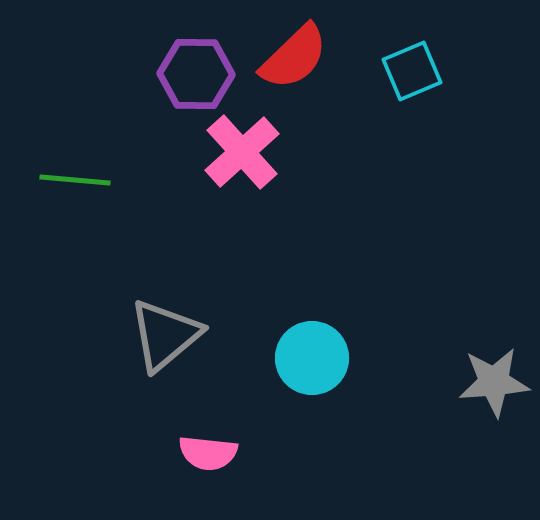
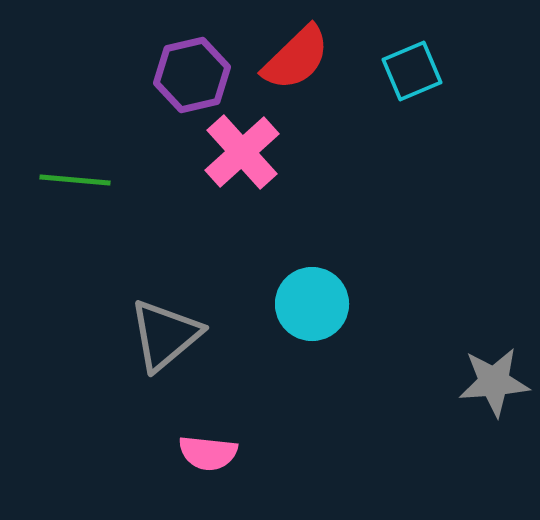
red semicircle: moved 2 px right, 1 px down
purple hexagon: moved 4 px left, 1 px down; rotated 14 degrees counterclockwise
cyan circle: moved 54 px up
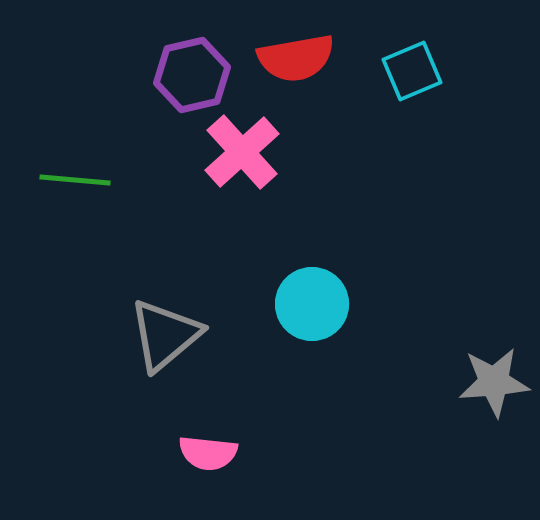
red semicircle: rotated 34 degrees clockwise
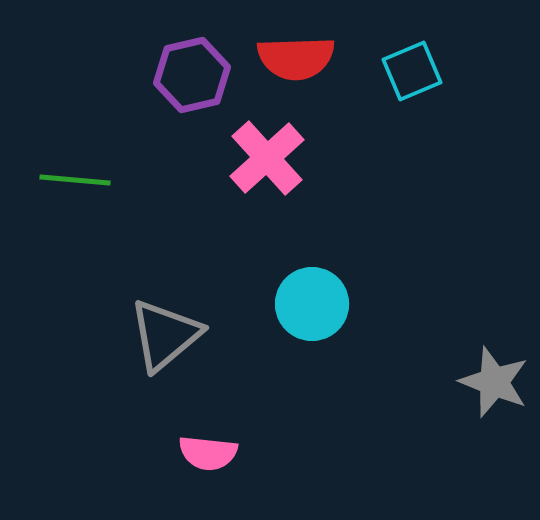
red semicircle: rotated 8 degrees clockwise
pink cross: moved 25 px right, 6 px down
gray star: rotated 26 degrees clockwise
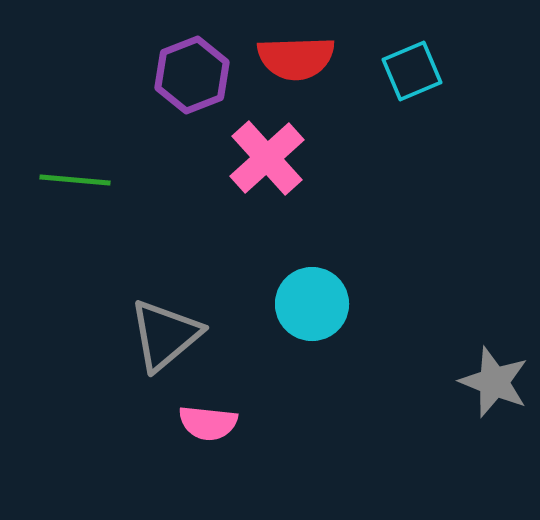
purple hexagon: rotated 8 degrees counterclockwise
pink semicircle: moved 30 px up
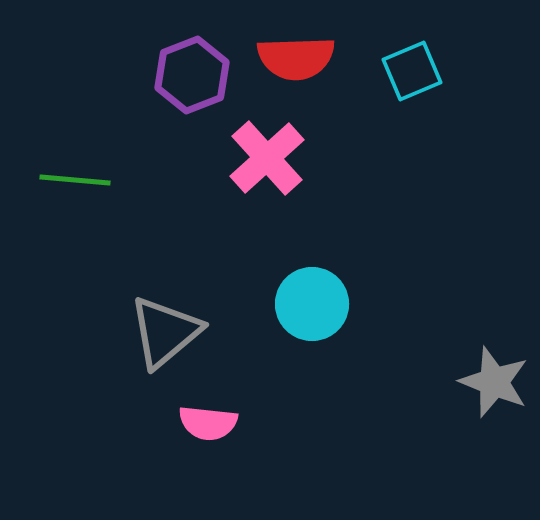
gray triangle: moved 3 px up
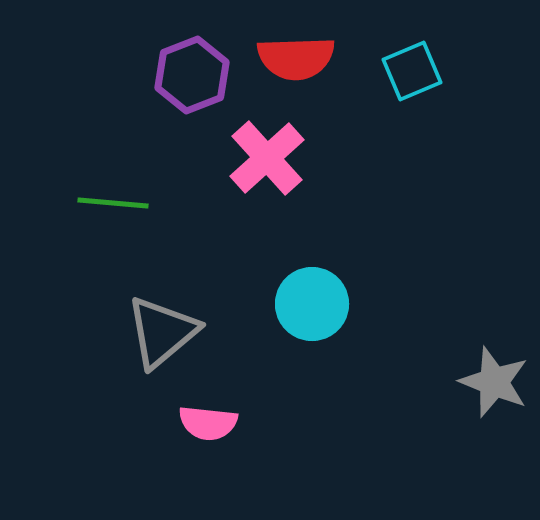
green line: moved 38 px right, 23 px down
gray triangle: moved 3 px left
